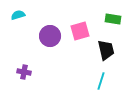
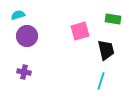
purple circle: moved 23 px left
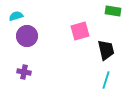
cyan semicircle: moved 2 px left, 1 px down
green rectangle: moved 8 px up
cyan line: moved 5 px right, 1 px up
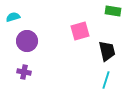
cyan semicircle: moved 3 px left, 1 px down
purple circle: moved 5 px down
black trapezoid: moved 1 px right, 1 px down
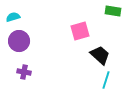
purple circle: moved 8 px left
black trapezoid: moved 7 px left, 4 px down; rotated 35 degrees counterclockwise
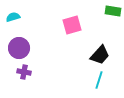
pink square: moved 8 px left, 6 px up
purple circle: moved 7 px down
black trapezoid: rotated 90 degrees clockwise
cyan line: moved 7 px left
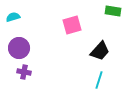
black trapezoid: moved 4 px up
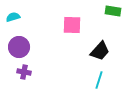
pink square: rotated 18 degrees clockwise
purple circle: moved 1 px up
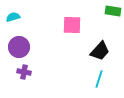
cyan line: moved 1 px up
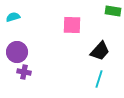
purple circle: moved 2 px left, 5 px down
